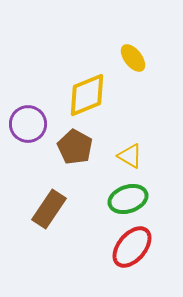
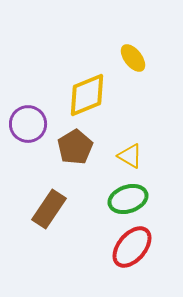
brown pentagon: rotated 12 degrees clockwise
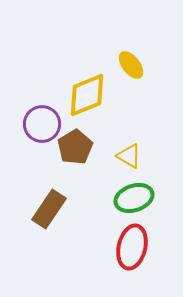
yellow ellipse: moved 2 px left, 7 px down
purple circle: moved 14 px right
yellow triangle: moved 1 px left
green ellipse: moved 6 px right, 1 px up
red ellipse: rotated 27 degrees counterclockwise
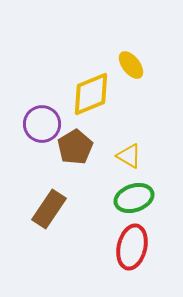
yellow diamond: moved 4 px right, 1 px up
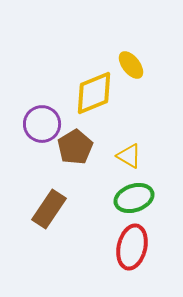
yellow diamond: moved 3 px right, 1 px up
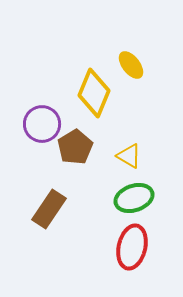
yellow diamond: rotated 45 degrees counterclockwise
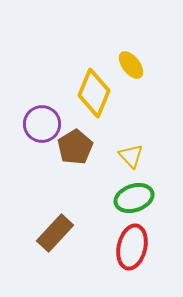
yellow triangle: moved 2 px right; rotated 16 degrees clockwise
brown rectangle: moved 6 px right, 24 px down; rotated 9 degrees clockwise
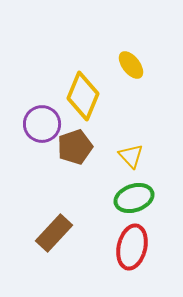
yellow diamond: moved 11 px left, 3 px down
brown pentagon: rotated 12 degrees clockwise
brown rectangle: moved 1 px left
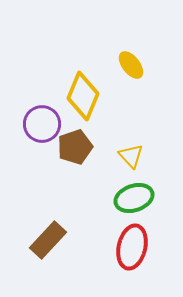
brown rectangle: moved 6 px left, 7 px down
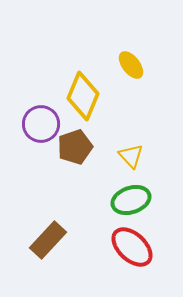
purple circle: moved 1 px left
green ellipse: moved 3 px left, 2 px down
red ellipse: rotated 60 degrees counterclockwise
